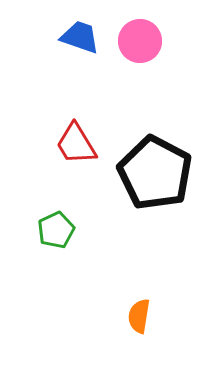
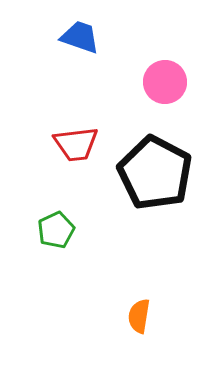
pink circle: moved 25 px right, 41 px down
red trapezoid: rotated 66 degrees counterclockwise
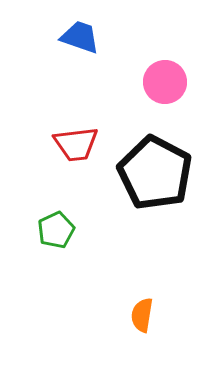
orange semicircle: moved 3 px right, 1 px up
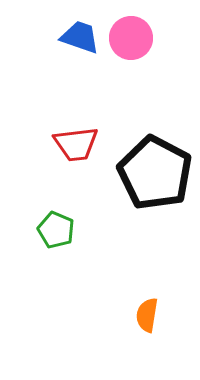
pink circle: moved 34 px left, 44 px up
green pentagon: rotated 24 degrees counterclockwise
orange semicircle: moved 5 px right
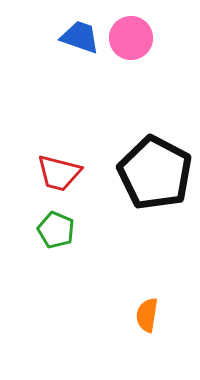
red trapezoid: moved 17 px left, 29 px down; rotated 21 degrees clockwise
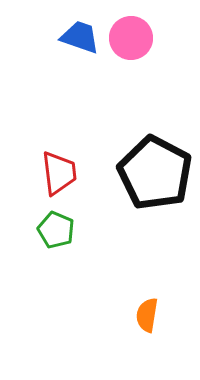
red trapezoid: rotated 111 degrees counterclockwise
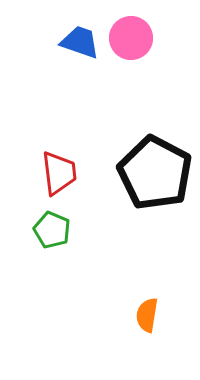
blue trapezoid: moved 5 px down
green pentagon: moved 4 px left
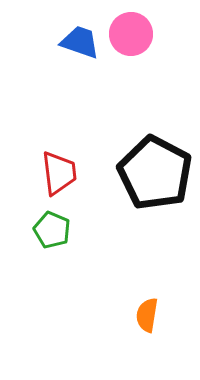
pink circle: moved 4 px up
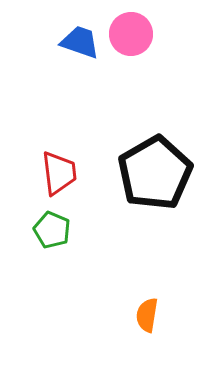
black pentagon: rotated 14 degrees clockwise
